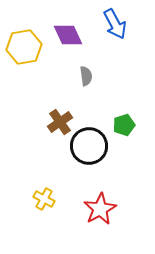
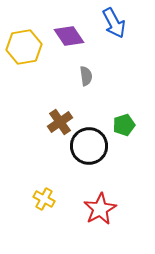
blue arrow: moved 1 px left, 1 px up
purple diamond: moved 1 px right, 1 px down; rotated 8 degrees counterclockwise
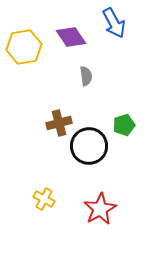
purple diamond: moved 2 px right, 1 px down
brown cross: moved 1 px left, 1 px down; rotated 20 degrees clockwise
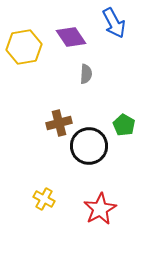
gray semicircle: moved 2 px up; rotated 12 degrees clockwise
green pentagon: rotated 25 degrees counterclockwise
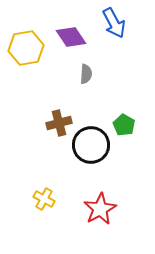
yellow hexagon: moved 2 px right, 1 px down
black circle: moved 2 px right, 1 px up
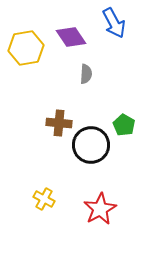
brown cross: rotated 20 degrees clockwise
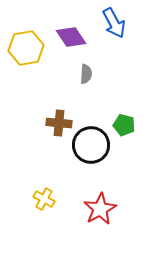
green pentagon: rotated 15 degrees counterclockwise
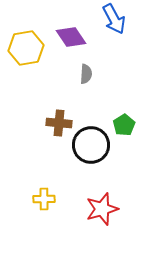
blue arrow: moved 4 px up
green pentagon: rotated 25 degrees clockwise
yellow cross: rotated 30 degrees counterclockwise
red star: moved 2 px right; rotated 12 degrees clockwise
